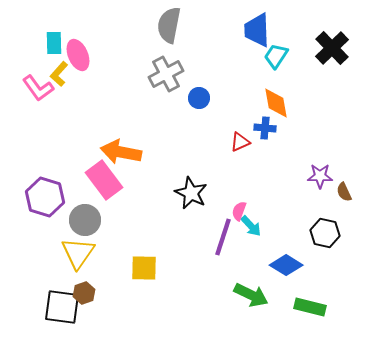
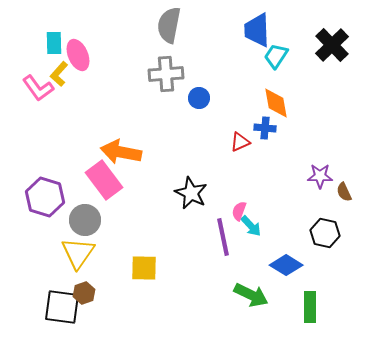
black cross: moved 3 px up
gray cross: rotated 24 degrees clockwise
purple line: rotated 30 degrees counterclockwise
green rectangle: rotated 76 degrees clockwise
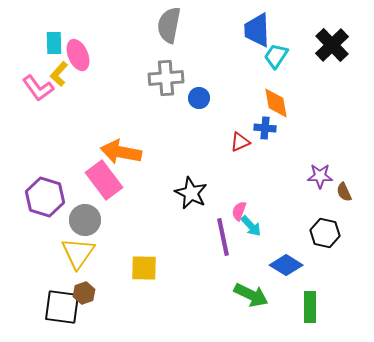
gray cross: moved 4 px down
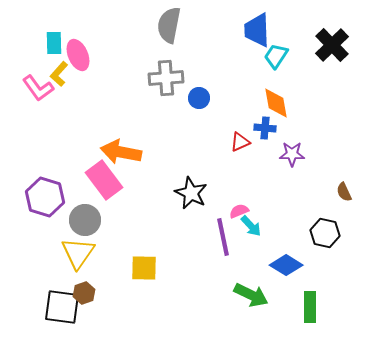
purple star: moved 28 px left, 22 px up
pink semicircle: rotated 48 degrees clockwise
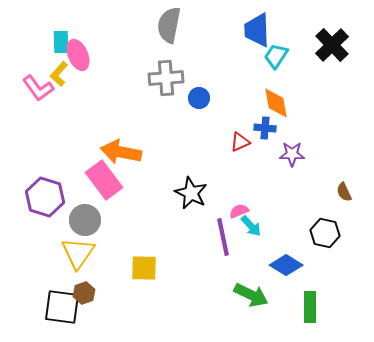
cyan rectangle: moved 7 px right, 1 px up
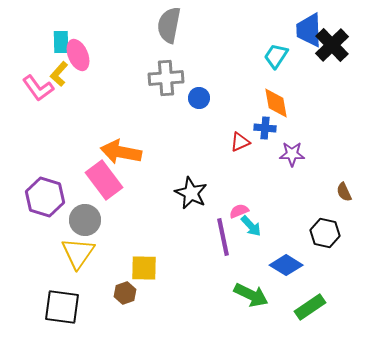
blue trapezoid: moved 52 px right
brown hexagon: moved 41 px right
green rectangle: rotated 56 degrees clockwise
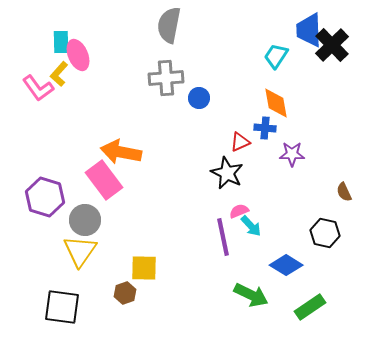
black star: moved 36 px right, 20 px up
yellow triangle: moved 2 px right, 2 px up
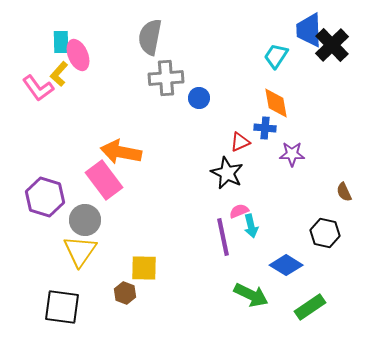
gray semicircle: moved 19 px left, 12 px down
cyan arrow: rotated 30 degrees clockwise
brown hexagon: rotated 20 degrees counterclockwise
